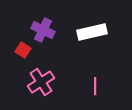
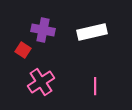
purple cross: rotated 15 degrees counterclockwise
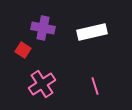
purple cross: moved 2 px up
pink cross: moved 1 px right, 2 px down
pink line: rotated 18 degrees counterclockwise
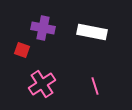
white rectangle: rotated 24 degrees clockwise
red square: moved 1 px left; rotated 14 degrees counterclockwise
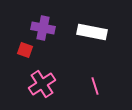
red square: moved 3 px right
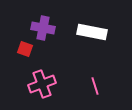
red square: moved 1 px up
pink cross: rotated 12 degrees clockwise
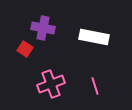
white rectangle: moved 2 px right, 5 px down
red square: rotated 14 degrees clockwise
pink cross: moved 9 px right
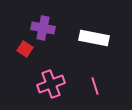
white rectangle: moved 1 px down
